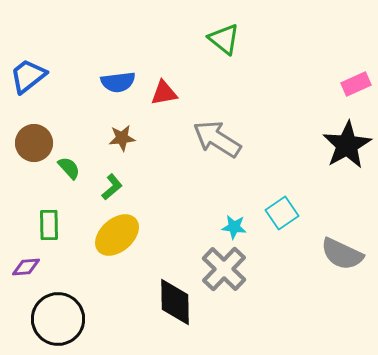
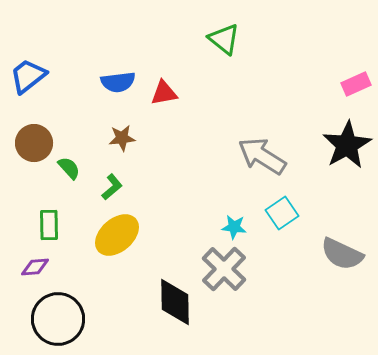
gray arrow: moved 45 px right, 17 px down
purple diamond: moved 9 px right
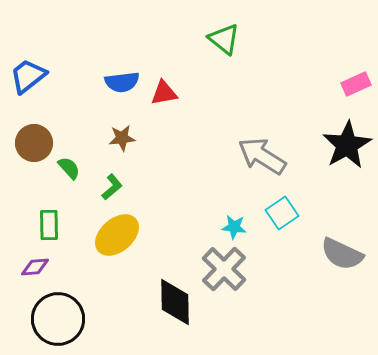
blue semicircle: moved 4 px right
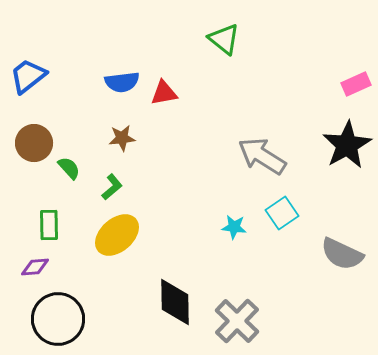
gray cross: moved 13 px right, 52 px down
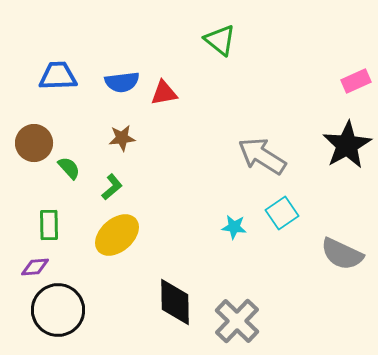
green triangle: moved 4 px left, 1 px down
blue trapezoid: moved 30 px right; rotated 36 degrees clockwise
pink rectangle: moved 3 px up
black circle: moved 9 px up
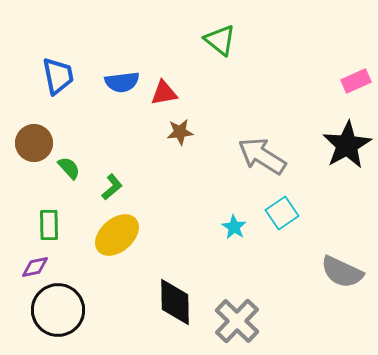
blue trapezoid: rotated 81 degrees clockwise
brown star: moved 58 px right, 6 px up
cyan star: rotated 25 degrees clockwise
gray semicircle: moved 18 px down
purple diamond: rotated 8 degrees counterclockwise
